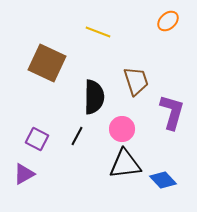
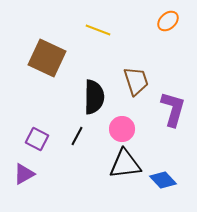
yellow line: moved 2 px up
brown square: moved 5 px up
purple L-shape: moved 1 px right, 3 px up
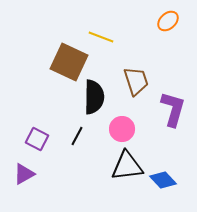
yellow line: moved 3 px right, 7 px down
brown square: moved 22 px right, 4 px down
black triangle: moved 2 px right, 2 px down
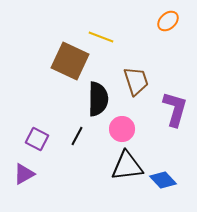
brown square: moved 1 px right, 1 px up
black semicircle: moved 4 px right, 2 px down
purple L-shape: moved 2 px right
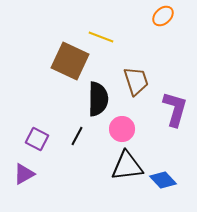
orange ellipse: moved 5 px left, 5 px up
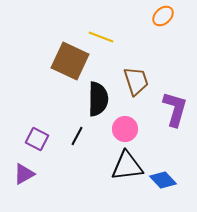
pink circle: moved 3 px right
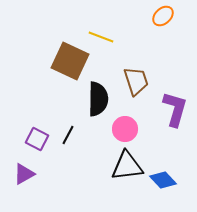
black line: moved 9 px left, 1 px up
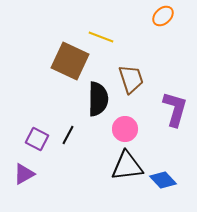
brown trapezoid: moved 5 px left, 2 px up
